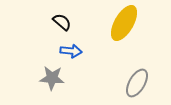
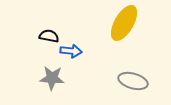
black semicircle: moved 13 px left, 14 px down; rotated 30 degrees counterclockwise
gray ellipse: moved 4 px left, 2 px up; rotated 76 degrees clockwise
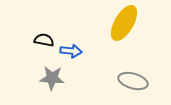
black semicircle: moved 5 px left, 4 px down
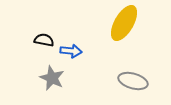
gray star: rotated 20 degrees clockwise
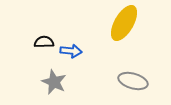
black semicircle: moved 2 px down; rotated 12 degrees counterclockwise
gray star: moved 2 px right, 4 px down
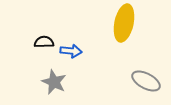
yellow ellipse: rotated 18 degrees counterclockwise
gray ellipse: moved 13 px right; rotated 12 degrees clockwise
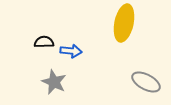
gray ellipse: moved 1 px down
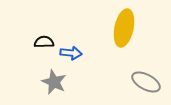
yellow ellipse: moved 5 px down
blue arrow: moved 2 px down
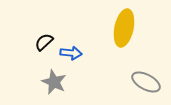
black semicircle: rotated 42 degrees counterclockwise
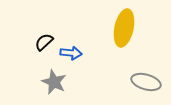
gray ellipse: rotated 12 degrees counterclockwise
